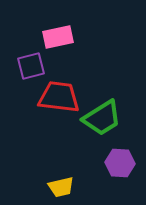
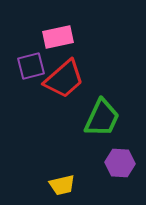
red trapezoid: moved 5 px right, 18 px up; rotated 132 degrees clockwise
green trapezoid: rotated 33 degrees counterclockwise
yellow trapezoid: moved 1 px right, 2 px up
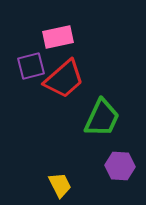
purple hexagon: moved 3 px down
yellow trapezoid: moved 2 px left; rotated 104 degrees counterclockwise
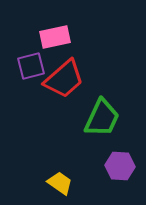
pink rectangle: moved 3 px left
yellow trapezoid: moved 2 px up; rotated 28 degrees counterclockwise
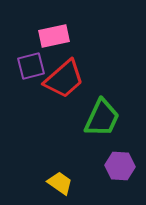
pink rectangle: moved 1 px left, 1 px up
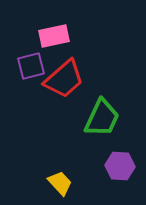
yellow trapezoid: rotated 12 degrees clockwise
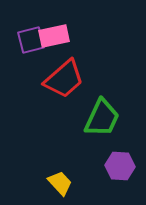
purple square: moved 26 px up
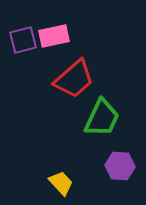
purple square: moved 8 px left
red trapezoid: moved 10 px right
yellow trapezoid: moved 1 px right
